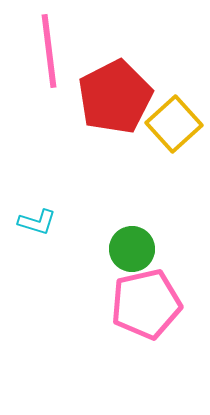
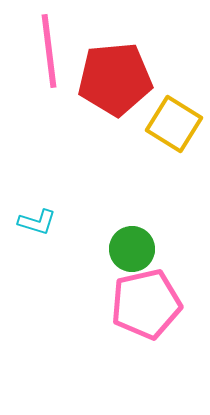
red pentagon: moved 18 px up; rotated 22 degrees clockwise
yellow square: rotated 16 degrees counterclockwise
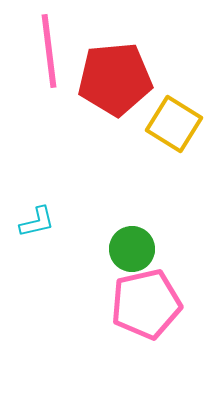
cyan L-shape: rotated 30 degrees counterclockwise
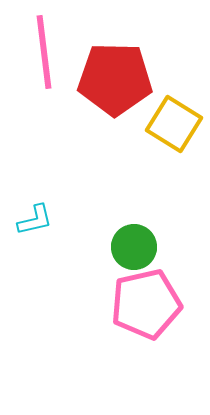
pink line: moved 5 px left, 1 px down
red pentagon: rotated 6 degrees clockwise
cyan L-shape: moved 2 px left, 2 px up
green circle: moved 2 px right, 2 px up
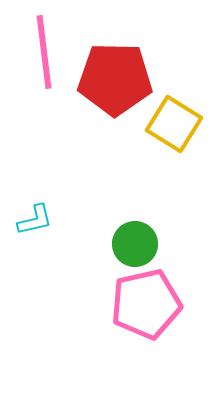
green circle: moved 1 px right, 3 px up
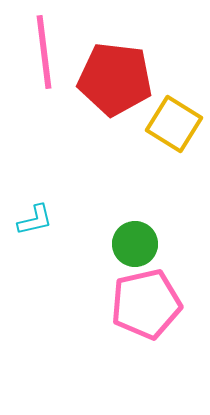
red pentagon: rotated 6 degrees clockwise
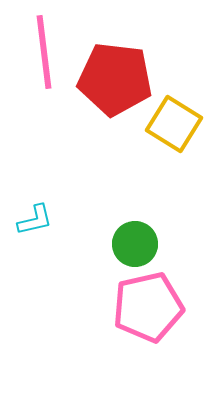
pink pentagon: moved 2 px right, 3 px down
